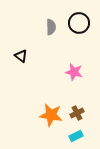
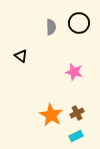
orange star: rotated 20 degrees clockwise
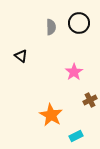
pink star: rotated 24 degrees clockwise
brown cross: moved 13 px right, 13 px up
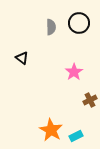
black triangle: moved 1 px right, 2 px down
orange star: moved 15 px down
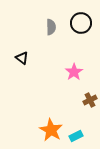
black circle: moved 2 px right
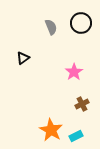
gray semicircle: rotated 21 degrees counterclockwise
black triangle: moved 1 px right; rotated 48 degrees clockwise
brown cross: moved 8 px left, 4 px down
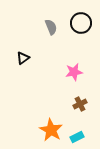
pink star: rotated 24 degrees clockwise
brown cross: moved 2 px left
cyan rectangle: moved 1 px right, 1 px down
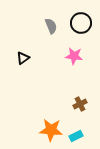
gray semicircle: moved 1 px up
pink star: moved 16 px up; rotated 18 degrees clockwise
orange star: rotated 25 degrees counterclockwise
cyan rectangle: moved 1 px left, 1 px up
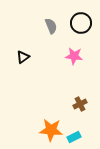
black triangle: moved 1 px up
cyan rectangle: moved 2 px left, 1 px down
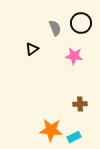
gray semicircle: moved 4 px right, 2 px down
black triangle: moved 9 px right, 8 px up
brown cross: rotated 24 degrees clockwise
